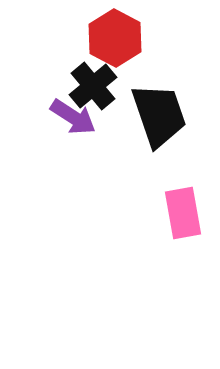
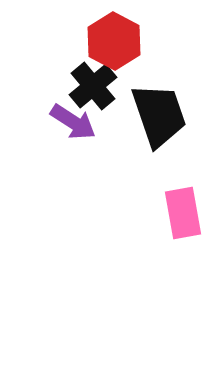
red hexagon: moved 1 px left, 3 px down
purple arrow: moved 5 px down
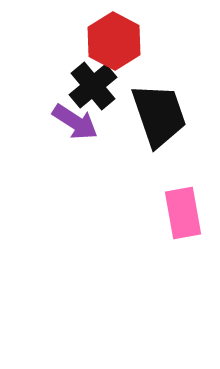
purple arrow: moved 2 px right
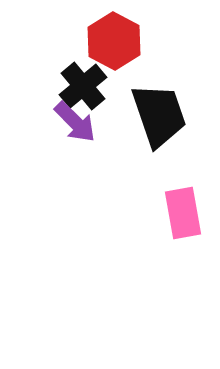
black cross: moved 10 px left
purple arrow: rotated 12 degrees clockwise
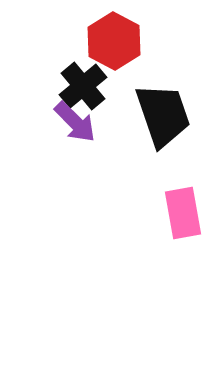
black trapezoid: moved 4 px right
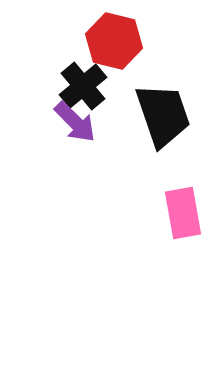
red hexagon: rotated 14 degrees counterclockwise
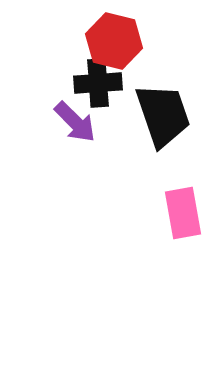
black cross: moved 15 px right, 3 px up; rotated 36 degrees clockwise
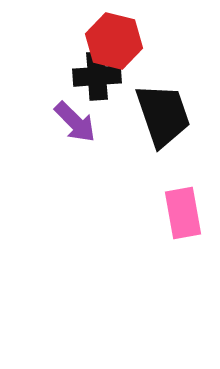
black cross: moved 1 px left, 7 px up
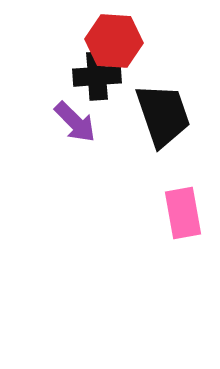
red hexagon: rotated 10 degrees counterclockwise
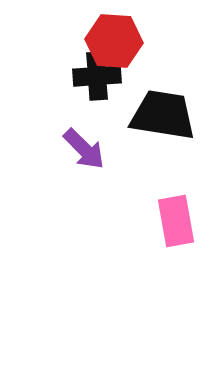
black trapezoid: rotated 62 degrees counterclockwise
purple arrow: moved 9 px right, 27 px down
pink rectangle: moved 7 px left, 8 px down
